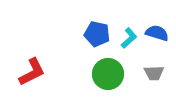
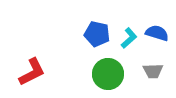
gray trapezoid: moved 1 px left, 2 px up
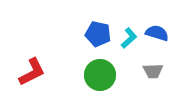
blue pentagon: moved 1 px right
green circle: moved 8 px left, 1 px down
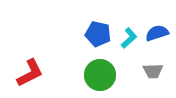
blue semicircle: rotated 35 degrees counterclockwise
red L-shape: moved 2 px left, 1 px down
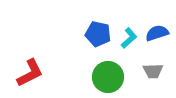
green circle: moved 8 px right, 2 px down
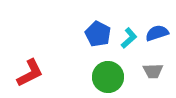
blue pentagon: rotated 15 degrees clockwise
